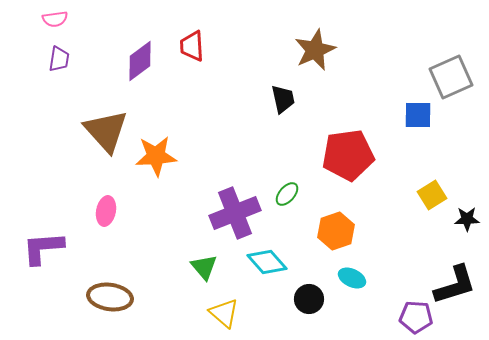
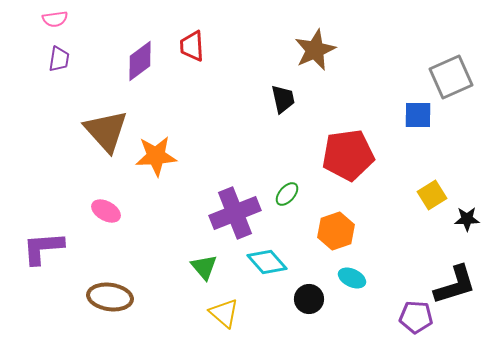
pink ellipse: rotated 72 degrees counterclockwise
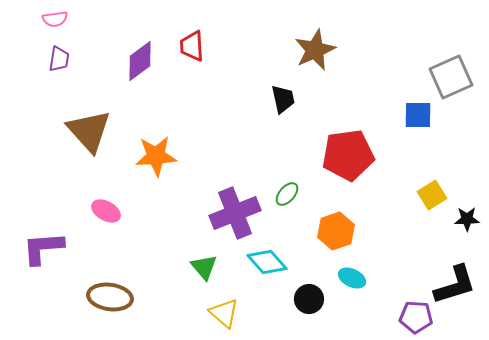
brown triangle: moved 17 px left
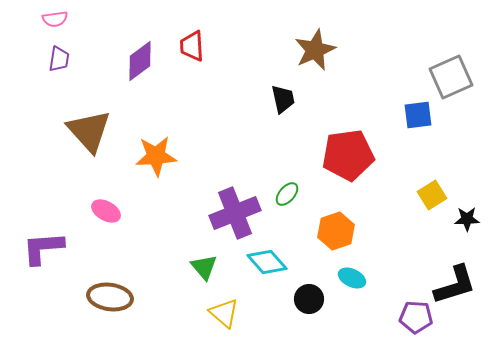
blue square: rotated 8 degrees counterclockwise
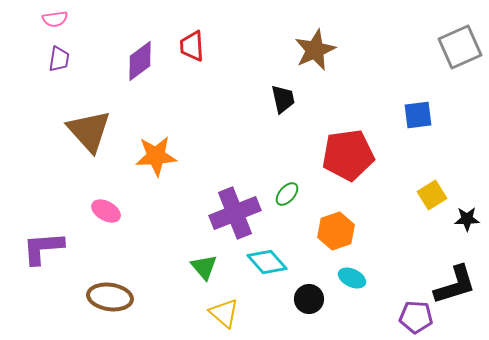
gray square: moved 9 px right, 30 px up
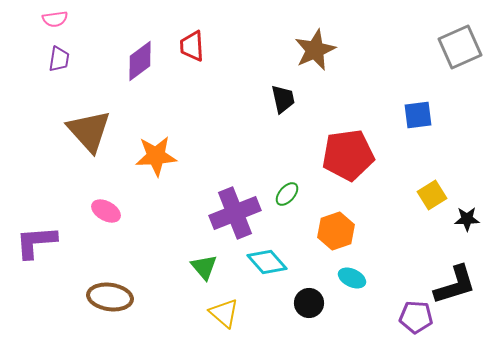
purple L-shape: moved 7 px left, 6 px up
black circle: moved 4 px down
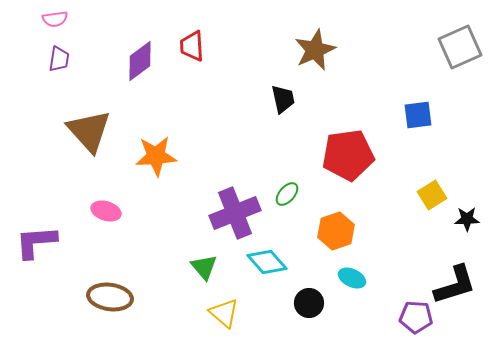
pink ellipse: rotated 12 degrees counterclockwise
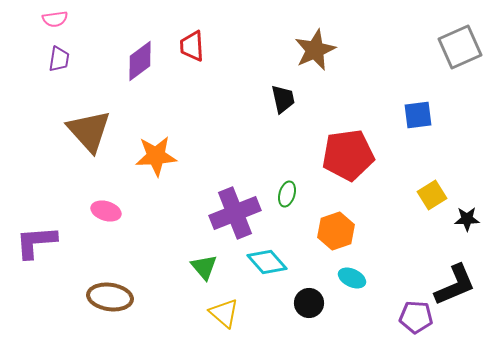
green ellipse: rotated 25 degrees counterclockwise
black L-shape: rotated 6 degrees counterclockwise
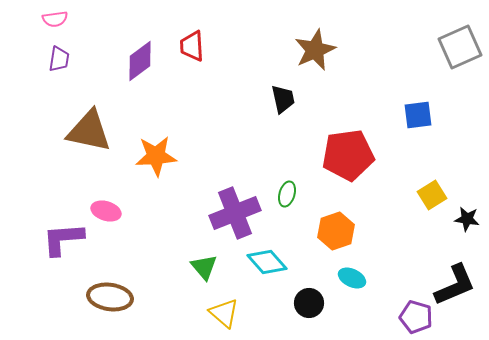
brown triangle: rotated 36 degrees counterclockwise
black star: rotated 10 degrees clockwise
purple L-shape: moved 27 px right, 3 px up
purple pentagon: rotated 12 degrees clockwise
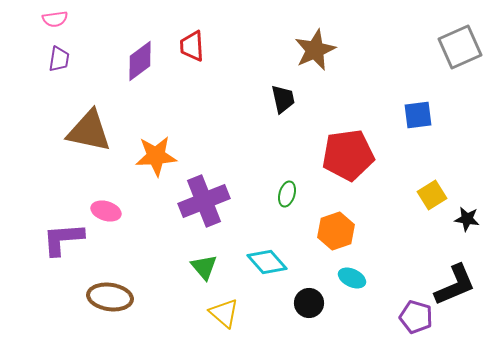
purple cross: moved 31 px left, 12 px up
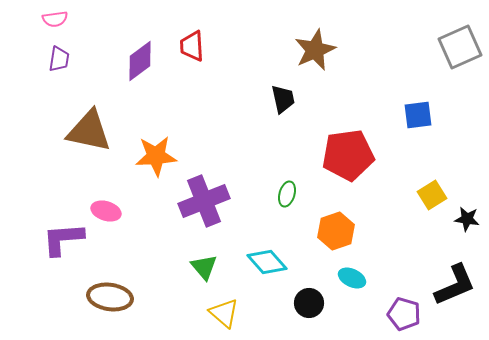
purple pentagon: moved 12 px left, 3 px up
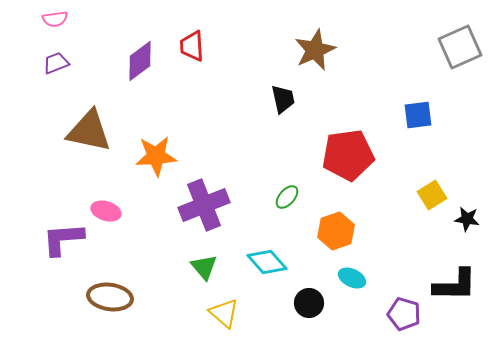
purple trapezoid: moved 3 px left, 4 px down; rotated 120 degrees counterclockwise
green ellipse: moved 3 px down; rotated 25 degrees clockwise
purple cross: moved 4 px down
black L-shape: rotated 24 degrees clockwise
